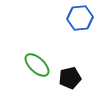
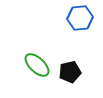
black pentagon: moved 6 px up
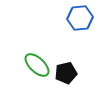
black pentagon: moved 4 px left, 1 px down
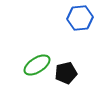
green ellipse: rotated 76 degrees counterclockwise
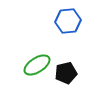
blue hexagon: moved 12 px left, 3 px down
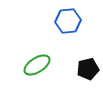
black pentagon: moved 22 px right, 4 px up
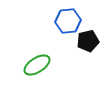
black pentagon: moved 28 px up
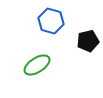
blue hexagon: moved 17 px left; rotated 20 degrees clockwise
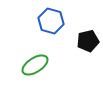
green ellipse: moved 2 px left
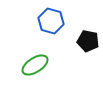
black pentagon: rotated 25 degrees clockwise
